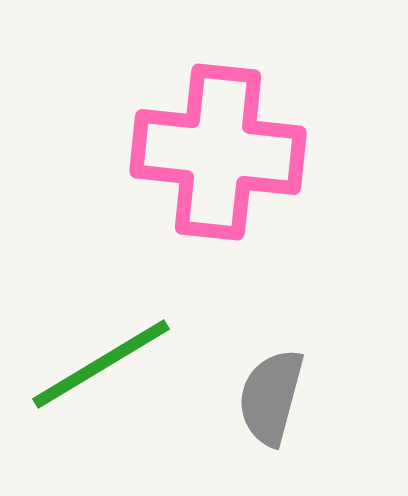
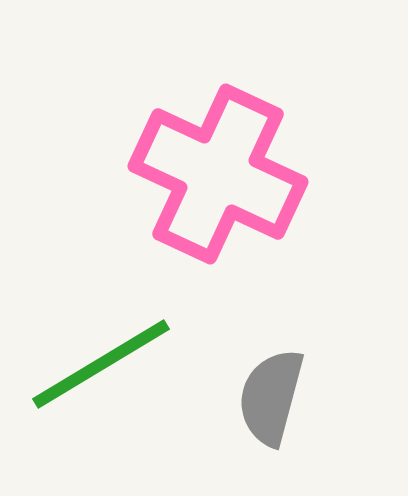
pink cross: moved 22 px down; rotated 19 degrees clockwise
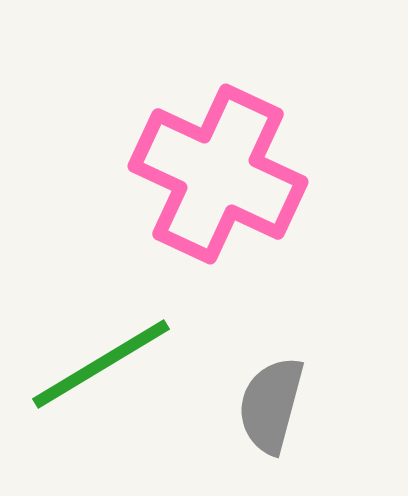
gray semicircle: moved 8 px down
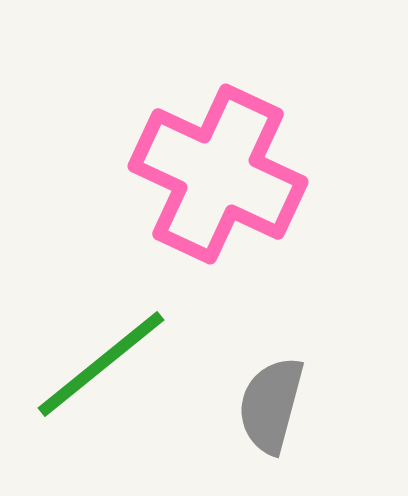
green line: rotated 8 degrees counterclockwise
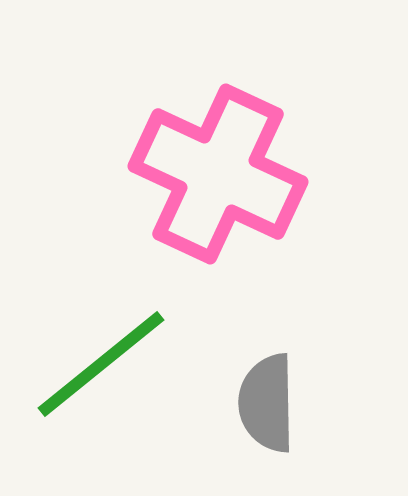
gray semicircle: moved 4 px left, 2 px up; rotated 16 degrees counterclockwise
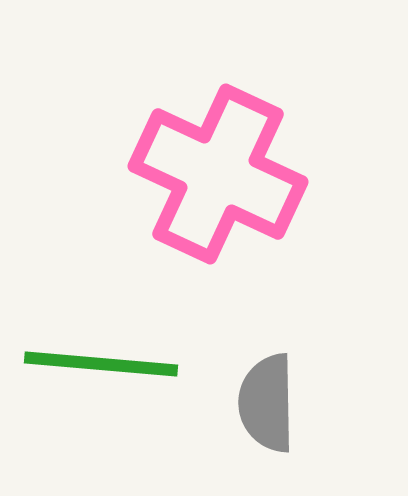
green line: rotated 44 degrees clockwise
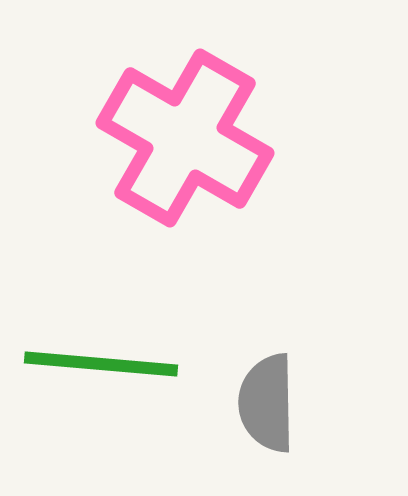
pink cross: moved 33 px left, 36 px up; rotated 5 degrees clockwise
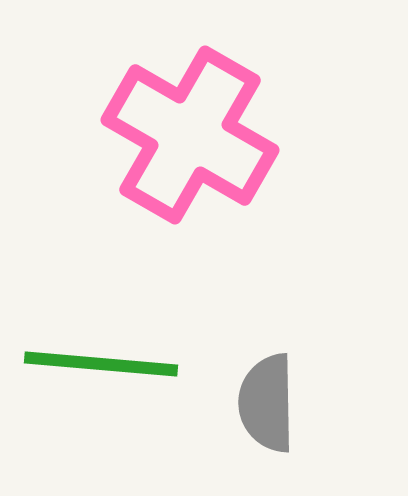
pink cross: moved 5 px right, 3 px up
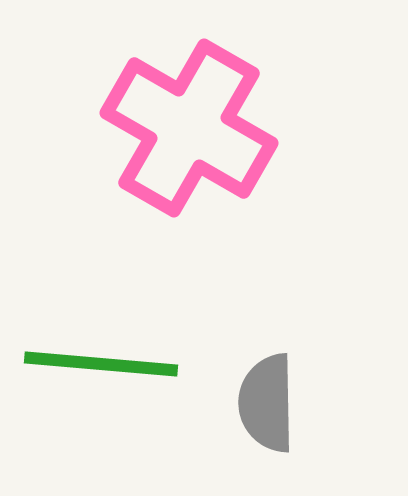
pink cross: moved 1 px left, 7 px up
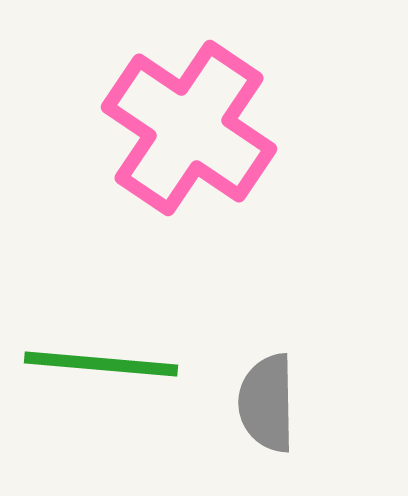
pink cross: rotated 4 degrees clockwise
